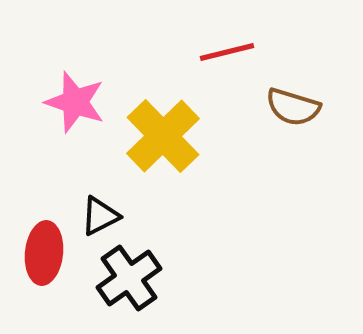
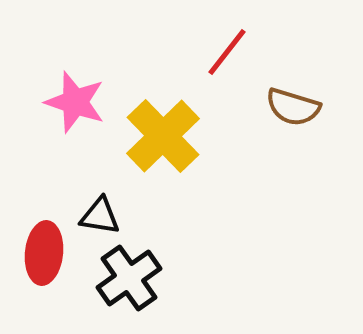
red line: rotated 38 degrees counterclockwise
black triangle: rotated 36 degrees clockwise
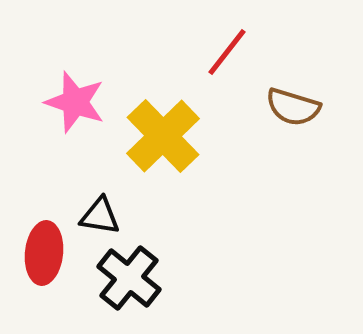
black cross: rotated 16 degrees counterclockwise
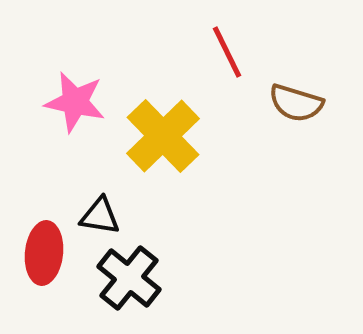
red line: rotated 64 degrees counterclockwise
pink star: rotated 6 degrees counterclockwise
brown semicircle: moved 3 px right, 4 px up
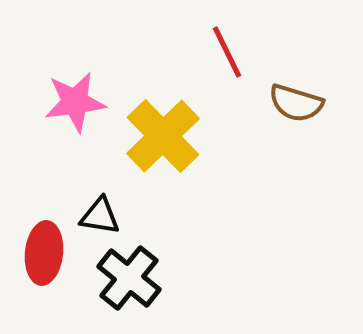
pink star: rotated 20 degrees counterclockwise
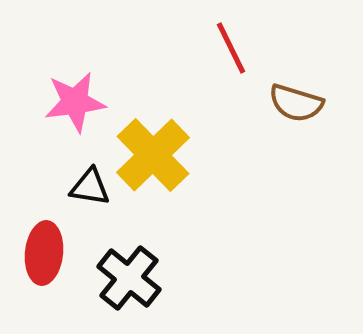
red line: moved 4 px right, 4 px up
yellow cross: moved 10 px left, 19 px down
black triangle: moved 10 px left, 29 px up
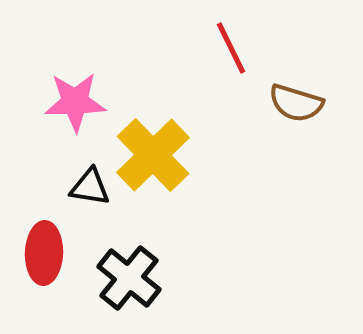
pink star: rotated 6 degrees clockwise
red ellipse: rotated 4 degrees counterclockwise
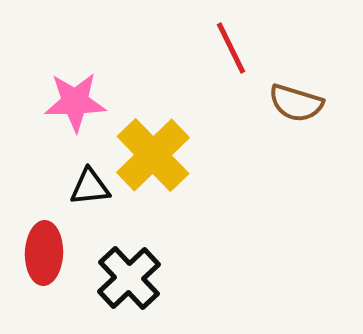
black triangle: rotated 15 degrees counterclockwise
black cross: rotated 8 degrees clockwise
